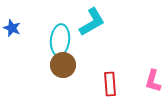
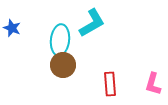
cyan L-shape: moved 1 px down
pink L-shape: moved 3 px down
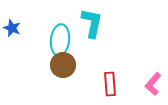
cyan L-shape: rotated 48 degrees counterclockwise
pink L-shape: rotated 25 degrees clockwise
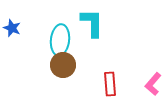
cyan L-shape: rotated 12 degrees counterclockwise
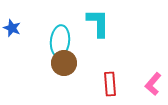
cyan L-shape: moved 6 px right
cyan ellipse: moved 1 px down
brown circle: moved 1 px right, 2 px up
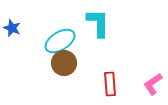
cyan ellipse: rotated 52 degrees clockwise
pink L-shape: rotated 15 degrees clockwise
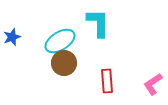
blue star: moved 9 px down; rotated 30 degrees clockwise
red rectangle: moved 3 px left, 3 px up
